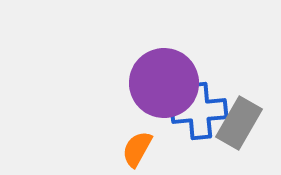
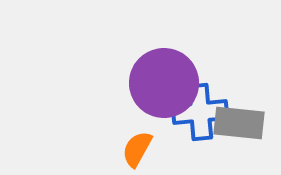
blue cross: moved 1 px right, 1 px down
gray rectangle: rotated 66 degrees clockwise
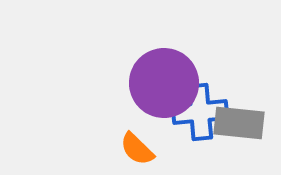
orange semicircle: rotated 75 degrees counterclockwise
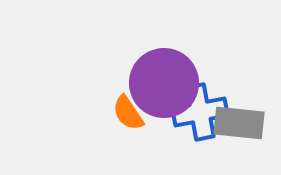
blue cross: rotated 6 degrees counterclockwise
orange semicircle: moved 9 px left, 36 px up; rotated 12 degrees clockwise
